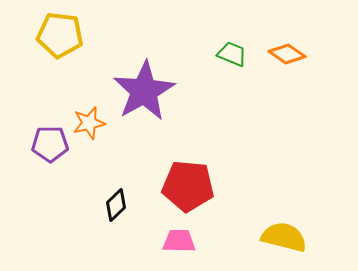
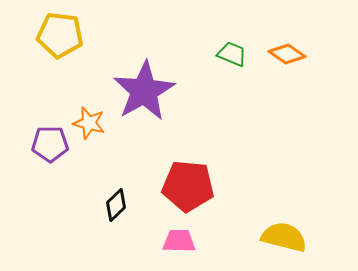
orange star: rotated 28 degrees clockwise
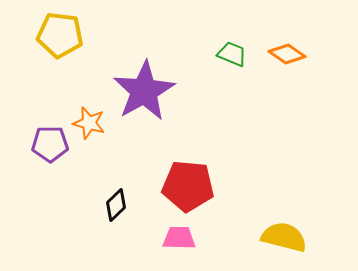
pink trapezoid: moved 3 px up
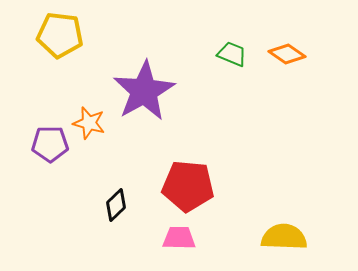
yellow semicircle: rotated 12 degrees counterclockwise
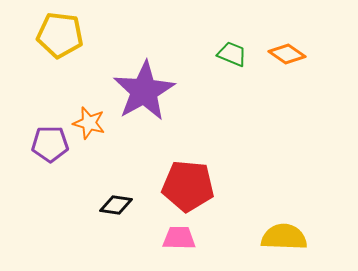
black diamond: rotated 52 degrees clockwise
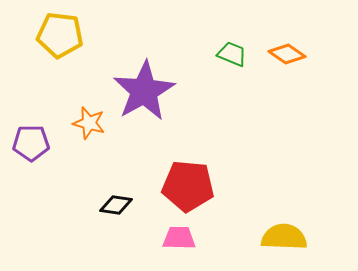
purple pentagon: moved 19 px left, 1 px up
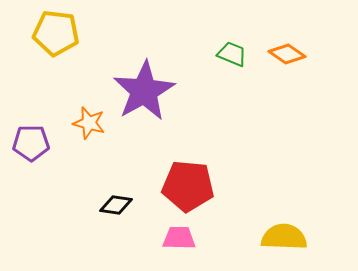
yellow pentagon: moved 4 px left, 2 px up
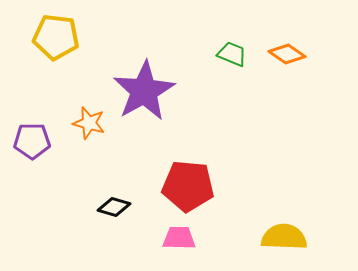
yellow pentagon: moved 4 px down
purple pentagon: moved 1 px right, 2 px up
black diamond: moved 2 px left, 2 px down; rotated 8 degrees clockwise
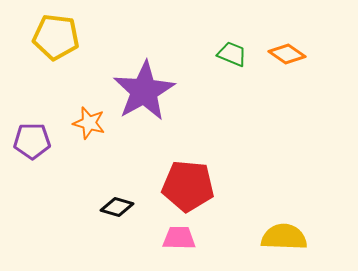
black diamond: moved 3 px right
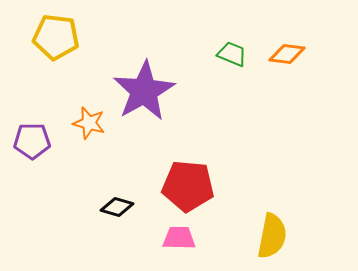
orange diamond: rotated 27 degrees counterclockwise
yellow semicircle: moved 12 px left, 1 px up; rotated 99 degrees clockwise
